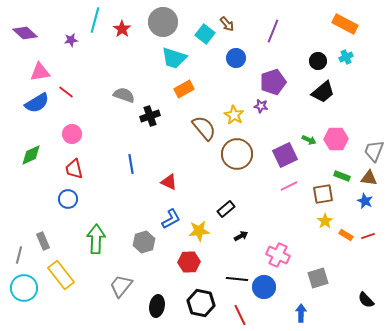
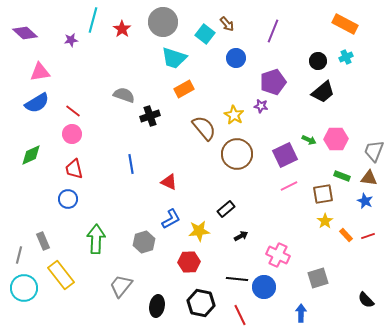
cyan line at (95, 20): moved 2 px left
red line at (66, 92): moved 7 px right, 19 px down
orange rectangle at (346, 235): rotated 16 degrees clockwise
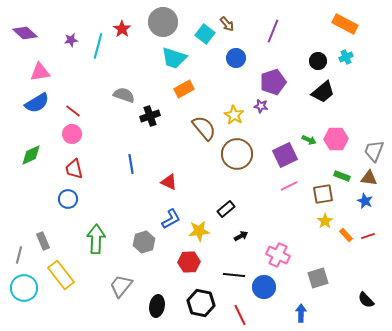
cyan line at (93, 20): moved 5 px right, 26 px down
black line at (237, 279): moved 3 px left, 4 px up
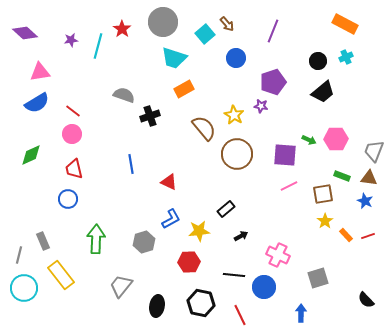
cyan square at (205, 34): rotated 12 degrees clockwise
purple square at (285, 155): rotated 30 degrees clockwise
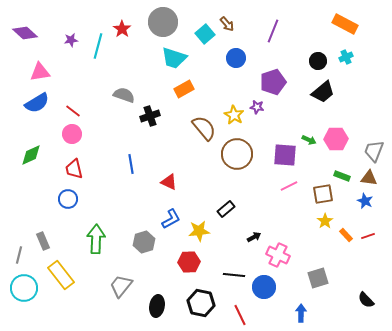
purple star at (261, 106): moved 4 px left, 1 px down
black arrow at (241, 236): moved 13 px right, 1 px down
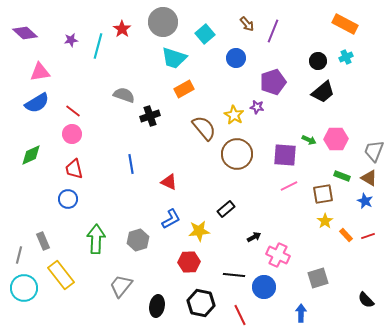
brown arrow at (227, 24): moved 20 px right
brown triangle at (369, 178): rotated 24 degrees clockwise
gray hexagon at (144, 242): moved 6 px left, 2 px up
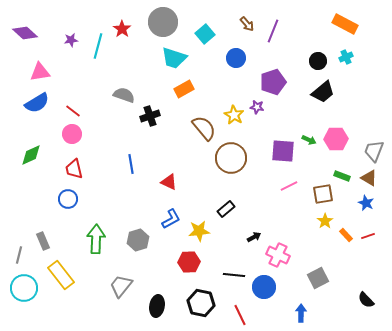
brown circle at (237, 154): moved 6 px left, 4 px down
purple square at (285, 155): moved 2 px left, 4 px up
blue star at (365, 201): moved 1 px right, 2 px down
gray square at (318, 278): rotated 10 degrees counterclockwise
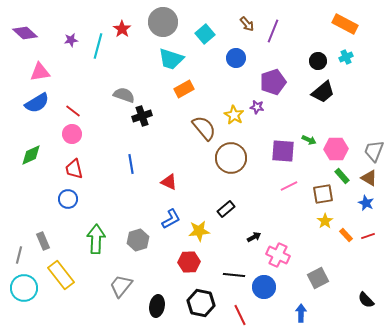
cyan trapezoid at (174, 58): moved 3 px left, 1 px down
black cross at (150, 116): moved 8 px left
pink hexagon at (336, 139): moved 10 px down
green rectangle at (342, 176): rotated 28 degrees clockwise
